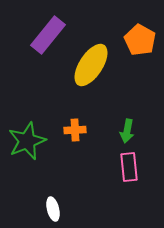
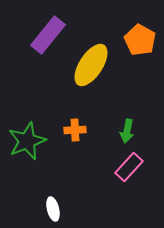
pink rectangle: rotated 48 degrees clockwise
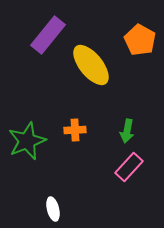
yellow ellipse: rotated 72 degrees counterclockwise
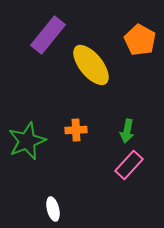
orange cross: moved 1 px right
pink rectangle: moved 2 px up
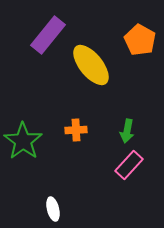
green star: moved 4 px left; rotated 15 degrees counterclockwise
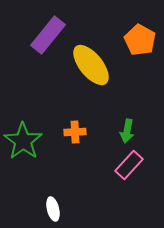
orange cross: moved 1 px left, 2 px down
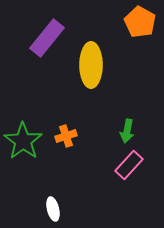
purple rectangle: moved 1 px left, 3 px down
orange pentagon: moved 18 px up
yellow ellipse: rotated 39 degrees clockwise
orange cross: moved 9 px left, 4 px down; rotated 15 degrees counterclockwise
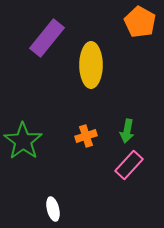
orange cross: moved 20 px right
